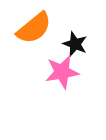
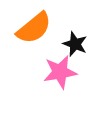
pink star: moved 2 px left
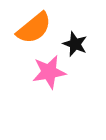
pink star: moved 11 px left
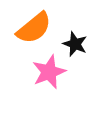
pink star: rotated 12 degrees counterclockwise
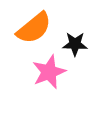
black star: rotated 20 degrees counterclockwise
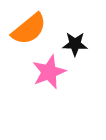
orange semicircle: moved 5 px left, 1 px down
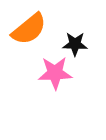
pink star: moved 6 px right, 1 px down; rotated 20 degrees clockwise
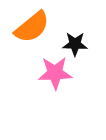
orange semicircle: moved 3 px right, 2 px up
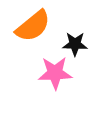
orange semicircle: moved 1 px right, 1 px up
